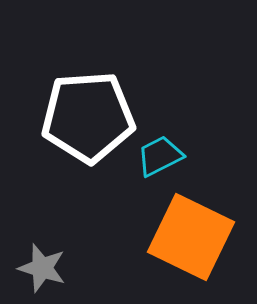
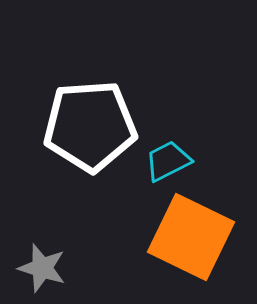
white pentagon: moved 2 px right, 9 px down
cyan trapezoid: moved 8 px right, 5 px down
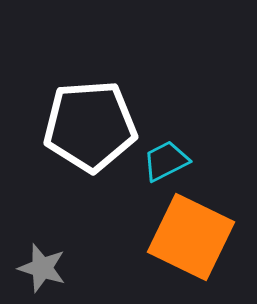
cyan trapezoid: moved 2 px left
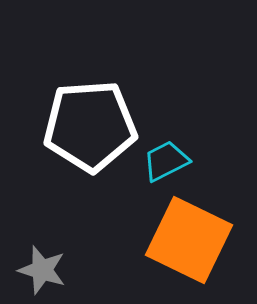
orange square: moved 2 px left, 3 px down
gray star: moved 2 px down
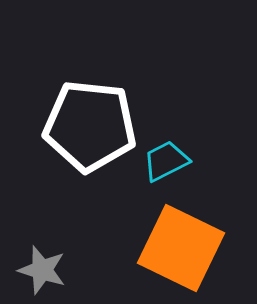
white pentagon: rotated 10 degrees clockwise
orange square: moved 8 px left, 8 px down
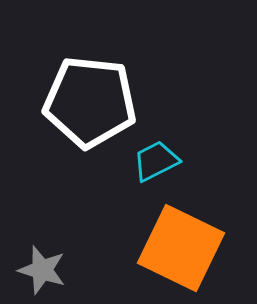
white pentagon: moved 24 px up
cyan trapezoid: moved 10 px left
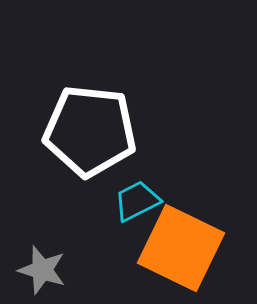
white pentagon: moved 29 px down
cyan trapezoid: moved 19 px left, 40 px down
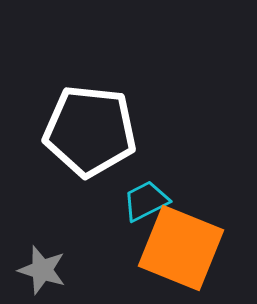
cyan trapezoid: moved 9 px right
orange square: rotated 4 degrees counterclockwise
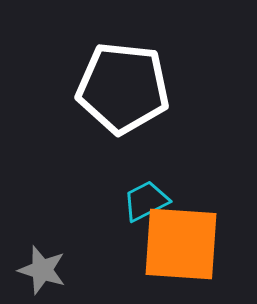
white pentagon: moved 33 px right, 43 px up
orange square: moved 4 px up; rotated 18 degrees counterclockwise
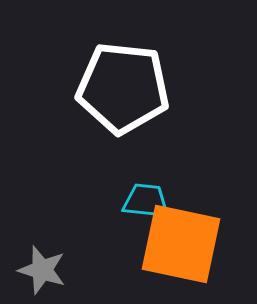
cyan trapezoid: rotated 33 degrees clockwise
orange square: rotated 8 degrees clockwise
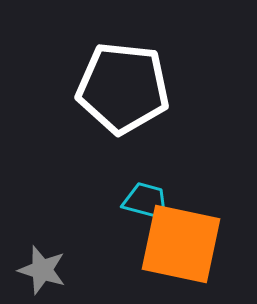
cyan trapezoid: rotated 9 degrees clockwise
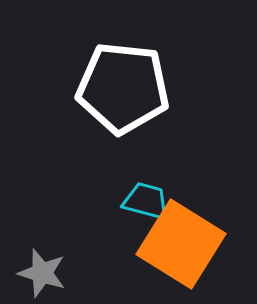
orange square: rotated 20 degrees clockwise
gray star: moved 3 px down
